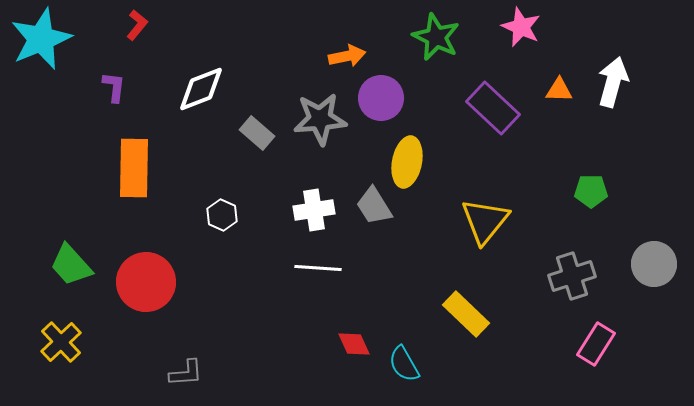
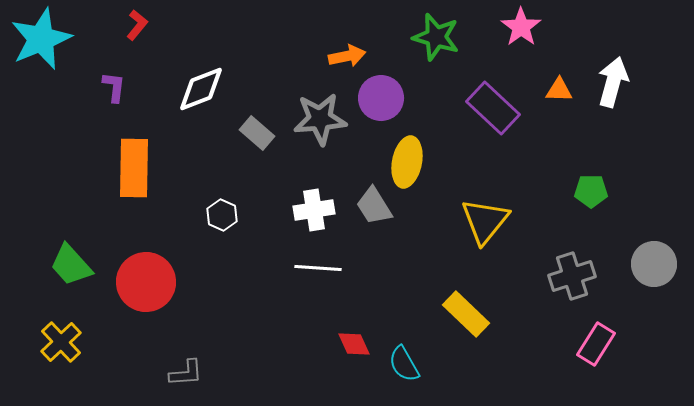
pink star: rotated 12 degrees clockwise
green star: rotated 9 degrees counterclockwise
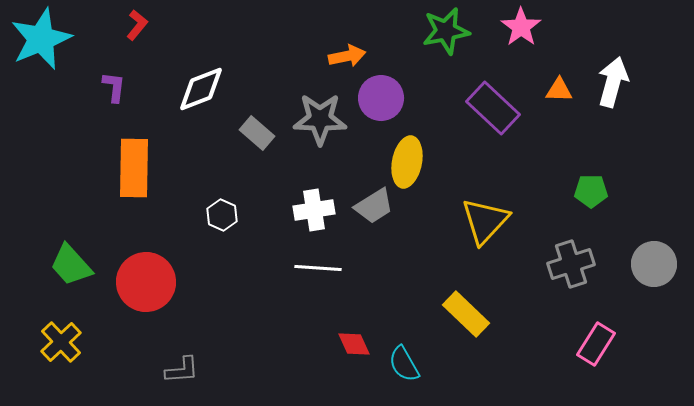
green star: moved 10 px right, 6 px up; rotated 27 degrees counterclockwise
gray star: rotated 6 degrees clockwise
gray trapezoid: rotated 90 degrees counterclockwise
yellow triangle: rotated 4 degrees clockwise
gray cross: moved 1 px left, 12 px up
gray L-shape: moved 4 px left, 3 px up
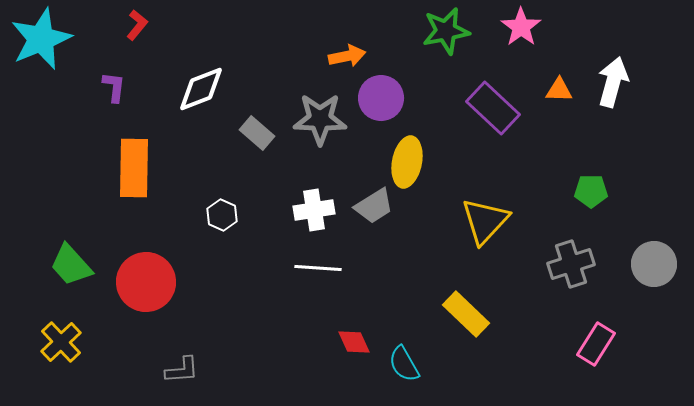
red diamond: moved 2 px up
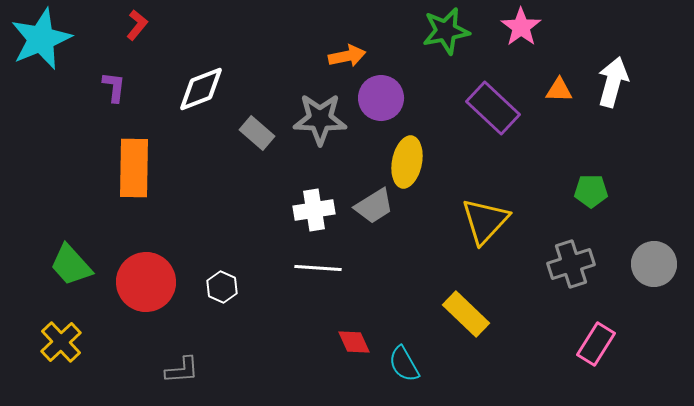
white hexagon: moved 72 px down
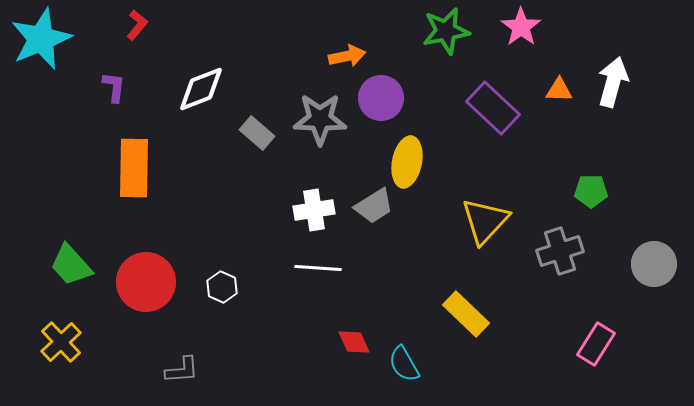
gray cross: moved 11 px left, 13 px up
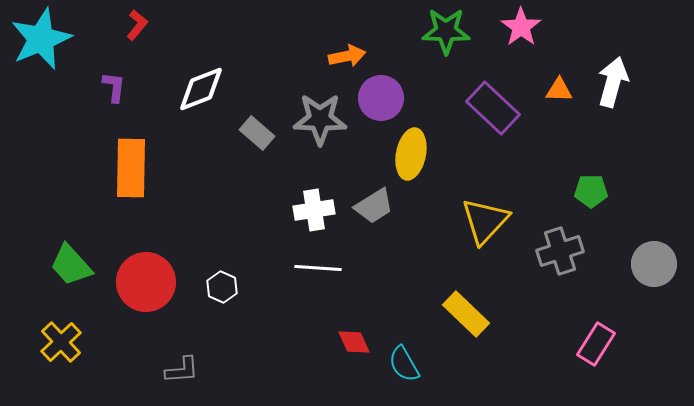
green star: rotated 12 degrees clockwise
yellow ellipse: moved 4 px right, 8 px up
orange rectangle: moved 3 px left
